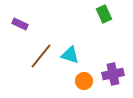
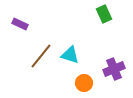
purple cross: moved 1 px right, 5 px up; rotated 10 degrees counterclockwise
orange circle: moved 2 px down
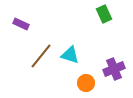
purple rectangle: moved 1 px right
orange circle: moved 2 px right
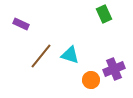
orange circle: moved 5 px right, 3 px up
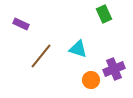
cyan triangle: moved 8 px right, 6 px up
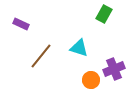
green rectangle: rotated 54 degrees clockwise
cyan triangle: moved 1 px right, 1 px up
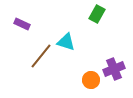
green rectangle: moved 7 px left
purple rectangle: moved 1 px right
cyan triangle: moved 13 px left, 6 px up
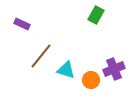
green rectangle: moved 1 px left, 1 px down
cyan triangle: moved 28 px down
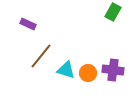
green rectangle: moved 17 px right, 3 px up
purple rectangle: moved 6 px right
purple cross: moved 1 px left, 1 px down; rotated 30 degrees clockwise
orange circle: moved 3 px left, 7 px up
